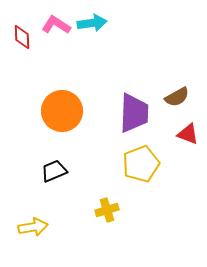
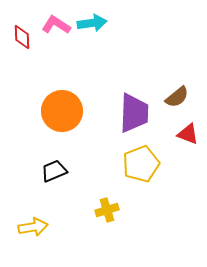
brown semicircle: rotated 10 degrees counterclockwise
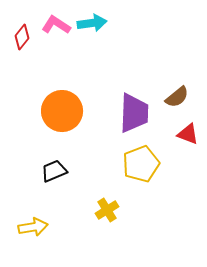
red diamond: rotated 40 degrees clockwise
yellow cross: rotated 15 degrees counterclockwise
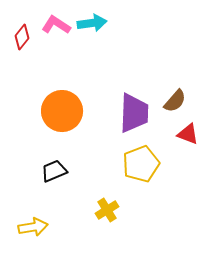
brown semicircle: moved 2 px left, 4 px down; rotated 10 degrees counterclockwise
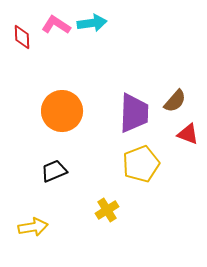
red diamond: rotated 40 degrees counterclockwise
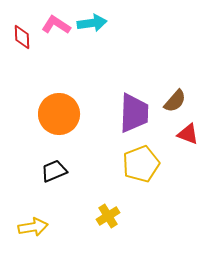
orange circle: moved 3 px left, 3 px down
yellow cross: moved 1 px right, 6 px down
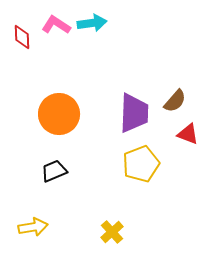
yellow cross: moved 4 px right, 16 px down; rotated 10 degrees counterclockwise
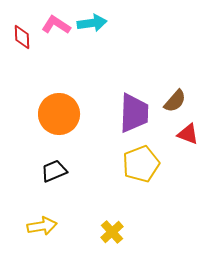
yellow arrow: moved 9 px right, 1 px up
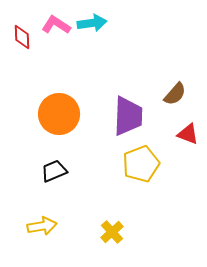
brown semicircle: moved 7 px up
purple trapezoid: moved 6 px left, 3 px down
